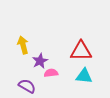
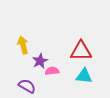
pink semicircle: moved 1 px right, 2 px up
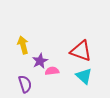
red triangle: rotated 20 degrees clockwise
cyan triangle: rotated 36 degrees clockwise
purple semicircle: moved 2 px left, 2 px up; rotated 42 degrees clockwise
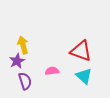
purple star: moved 23 px left
purple semicircle: moved 3 px up
